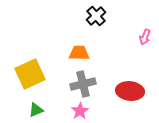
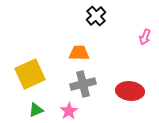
pink star: moved 11 px left
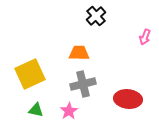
red ellipse: moved 2 px left, 8 px down
green triangle: rotated 35 degrees clockwise
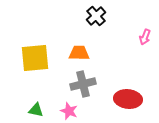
yellow square: moved 5 px right, 16 px up; rotated 20 degrees clockwise
pink star: rotated 18 degrees counterclockwise
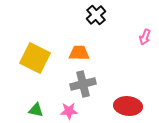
black cross: moved 1 px up
yellow square: rotated 32 degrees clockwise
red ellipse: moved 7 px down
pink star: rotated 24 degrees counterclockwise
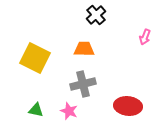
orange trapezoid: moved 5 px right, 4 px up
pink star: rotated 24 degrees clockwise
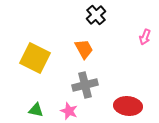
orange trapezoid: rotated 60 degrees clockwise
gray cross: moved 2 px right, 1 px down
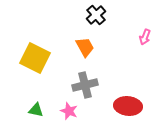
orange trapezoid: moved 1 px right, 2 px up
